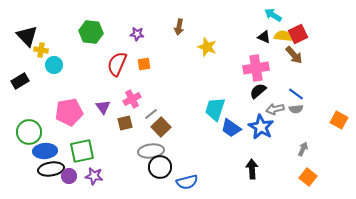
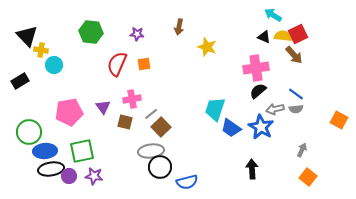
pink cross at (132, 99): rotated 18 degrees clockwise
brown square at (125, 123): moved 1 px up; rotated 28 degrees clockwise
gray arrow at (303, 149): moved 1 px left, 1 px down
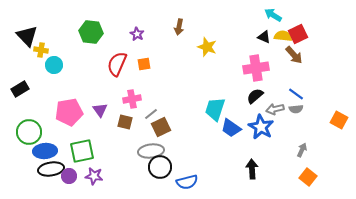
purple star at (137, 34): rotated 24 degrees clockwise
black rectangle at (20, 81): moved 8 px down
black semicircle at (258, 91): moved 3 px left, 5 px down
purple triangle at (103, 107): moved 3 px left, 3 px down
brown square at (161, 127): rotated 18 degrees clockwise
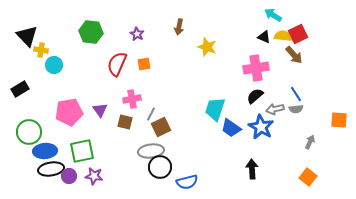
blue line at (296, 94): rotated 21 degrees clockwise
gray line at (151, 114): rotated 24 degrees counterclockwise
orange square at (339, 120): rotated 24 degrees counterclockwise
gray arrow at (302, 150): moved 8 px right, 8 px up
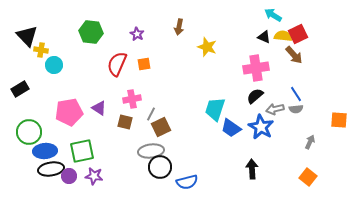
purple triangle at (100, 110): moved 1 px left, 2 px up; rotated 21 degrees counterclockwise
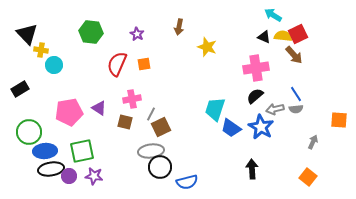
black triangle at (27, 36): moved 2 px up
gray arrow at (310, 142): moved 3 px right
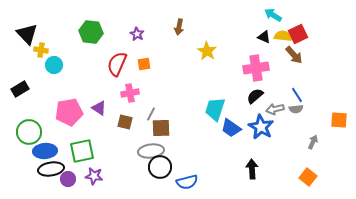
yellow star at (207, 47): moved 4 px down; rotated 12 degrees clockwise
blue line at (296, 94): moved 1 px right, 1 px down
pink cross at (132, 99): moved 2 px left, 6 px up
brown square at (161, 127): moved 1 px down; rotated 24 degrees clockwise
purple circle at (69, 176): moved 1 px left, 3 px down
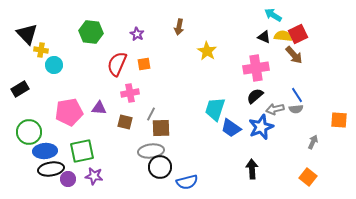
purple triangle at (99, 108): rotated 28 degrees counterclockwise
blue star at (261, 127): rotated 20 degrees clockwise
